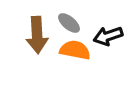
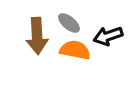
brown arrow: moved 1 px down
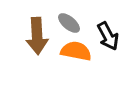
black arrow: rotated 100 degrees counterclockwise
orange semicircle: moved 1 px right, 1 px down
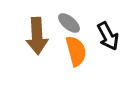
orange semicircle: rotated 64 degrees clockwise
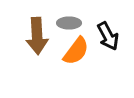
gray ellipse: rotated 40 degrees counterclockwise
orange semicircle: rotated 52 degrees clockwise
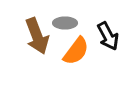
gray ellipse: moved 4 px left
brown arrow: rotated 18 degrees counterclockwise
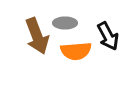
orange semicircle: rotated 48 degrees clockwise
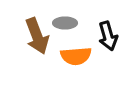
black arrow: rotated 12 degrees clockwise
orange semicircle: moved 5 px down
